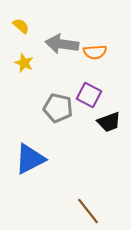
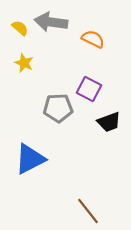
yellow semicircle: moved 1 px left, 2 px down
gray arrow: moved 11 px left, 22 px up
orange semicircle: moved 2 px left, 13 px up; rotated 150 degrees counterclockwise
purple square: moved 6 px up
gray pentagon: rotated 16 degrees counterclockwise
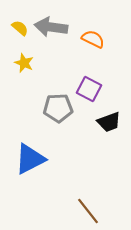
gray arrow: moved 5 px down
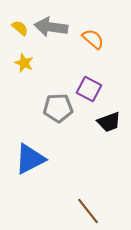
orange semicircle: rotated 15 degrees clockwise
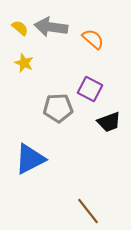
purple square: moved 1 px right
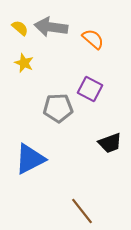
black trapezoid: moved 1 px right, 21 px down
brown line: moved 6 px left
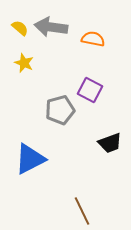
orange semicircle: rotated 30 degrees counterclockwise
purple square: moved 1 px down
gray pentagon: moved 2 px right, 2 px down; rotated 12 degrees counterclockwise
brown line: rotated 12 degrees clockwise
